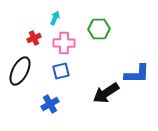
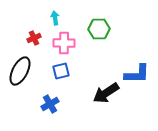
cyan arrow: rotated 32 degrees counterclockwise
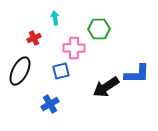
pink cross: moved 10 px right, 5 px down
black arrow: moved 6 px up
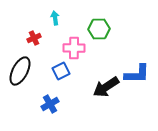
blue square: rotated 12 degrees counterclockwise
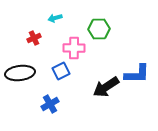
cyan arrow: rotated 96 degrees counterclockwise
black ellipse: moved 2 px down; rotated 56 degrees clockwise
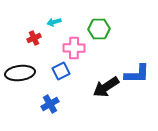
cyan arrow: moved 1 px left, 4 px down
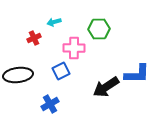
black ellipse: moved 2 px left, 2 px down
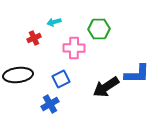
blue square: moved 8 px down
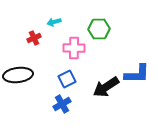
blue square: moved 6 px right
blue cross: moved 12 px right
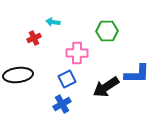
cyan arrow: moved 1 px left; rotated 24 degrees clockwise
green hexagon: moved 8 px right, 2 px down
pink cross: moved 3 px right, 5 px down
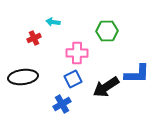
black ellipse: moved 5 px right, 2 px down
blue square: moved 6 px right
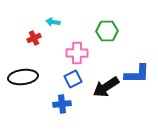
blue cross: rotated 24 degrees clockwise
